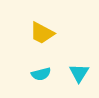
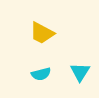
cyan triangle: moved 1 px right, 1 px up
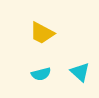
cyan triangle: rotated 20 degrees counterclockwise
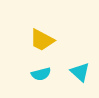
yellow trapezoid: moved 7 px down
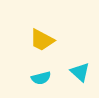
cyan semicircle: moved 4 px down
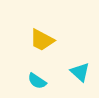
cyan semicircle: moved 4 px left, 3 px down; rotated 48 degrees clockwise
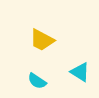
cyan triangle: rotated 10 degrees counterclockwise
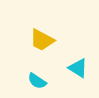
cyan triangle: moved 2 px left, 4 px up
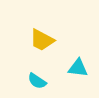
cyan triangle: rotated 25 degrees counterclockwise
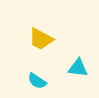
yellow trapezoid: moved 1 px left, 1 px up
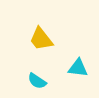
yellow trapezoid: rotated 24 degrees clockwise
